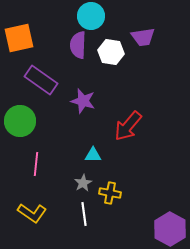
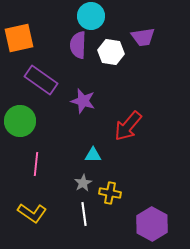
purple hexagon: moved 18 px left, 5 px up
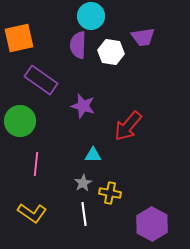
purple star: moved 5 px down
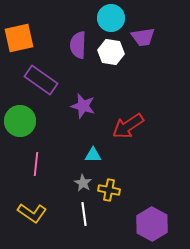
cyan circle: moved 20 px right, 2 px down
red arrow: rotated 16 degrees clockwise
gray star: rotated 12 degrees counterclockwise
yellow cross: moved 1 px left, 3 px up
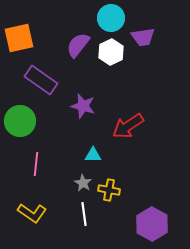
purple semicircle: rotated 36 degrees clockwise
white hexagon: rotated 25 degrees clockwise
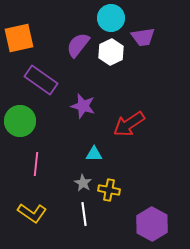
red arrow: moved 1 px right, 2 px up
cyan triangle: moved 1 px right, 1 px up
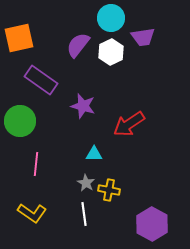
gray star: moved 3 px right
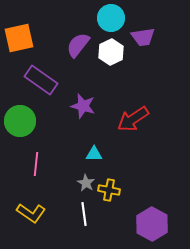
red arrow: moved 4 px right, 5 px up
yellow L-shape: moved 1 px left
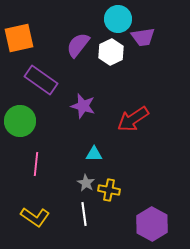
cyan circle: moved 7 px right, 1 px down
yellow L-shape: moved 4 px right, 4 px down
